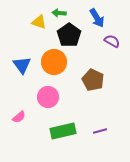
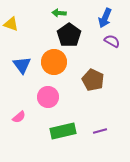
blue arrow: moved 8 px right; rotated 54 degrees clockwise
yellow triangle: moved 28 px left, 2 px down
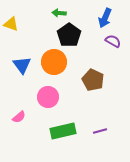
purple semicircle: moved 1 px right
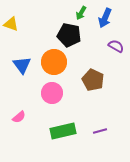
green arrow: moved 22 px right; rotated 64 degrees counterclockwise
black pentagon: rotated 25 degrees counterclockwise
purple semicircle: moved 3 px right, 5 px down
pink circle: moved 4 px right, 4 px up
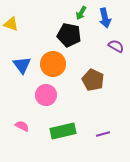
blue arrow: rotated 36 degrees counterclockwise
orange circle: moved 1 px left, 2 px down
pink circle: moved 6 px left, 2 px down
pink semicircle: moved 3 px right, 9 px down; rotated 112 degrees counterclockwise
purple line: moved 3 px right, 3 px down
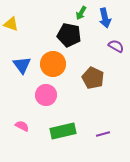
brown pentagon: moved 2 px up
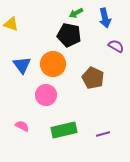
green arrow: moved 5 px left; rotated 32 degrees clockwise
green rectangle: moved 1 px right, 1 px up
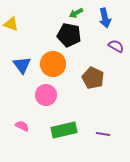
purple line: rotated 24 degrees clockwise
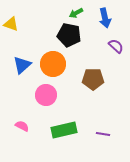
purple semicircle: rotated 14 degrees clockwise
blue triangle: rotated 24 degrees clockwise
brown pentagon: moved 1 px down; rotated 25 degrees counterclockwise
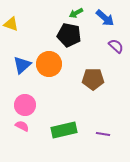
blue arrow: rotated 36 degrees counterclockwise
orange circle: moved 4 px left
pink circle: moved 21 px left, 10 px down
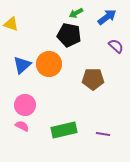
blue arrow: moved 2 px right, 1 px up; rotated 78 degrees counterclockwise
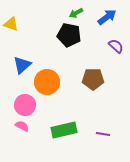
orange circle: moved 2 px left, 18 px down
